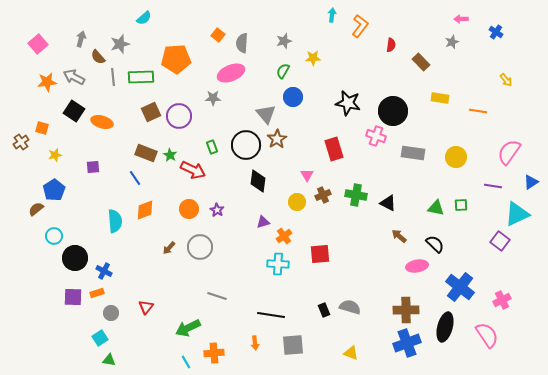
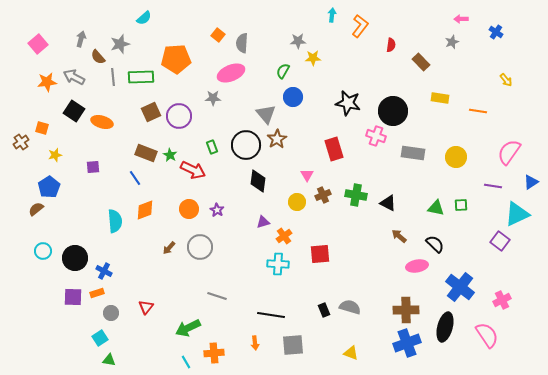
gray star at (284, 41): moved 14 px right; rotated 14 degrees clockwise
blue pentagon at (54, 190): moved 5 px left, 3 px up
cyan circle at (54, 236): moved 11 px left, 15 px down
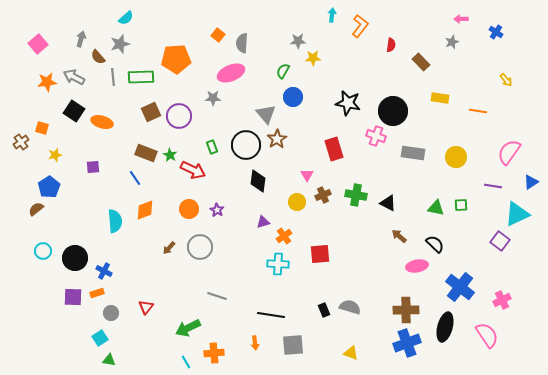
cyan semicircle at (144, 18): moved 18 px left
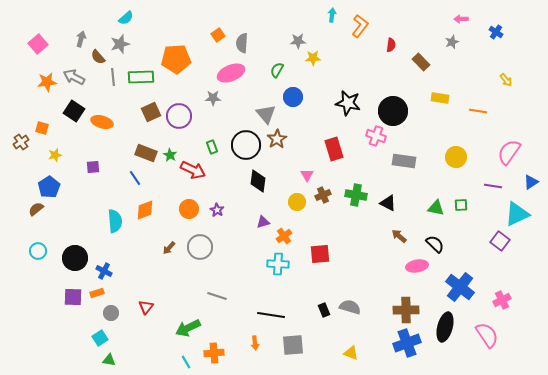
orange square at (218, 35): rotated 16 degrees clockwise
green semicircle at (283, 71): moved 6 px left, 1 px up
gray rectangle at (413, 153): moved 9 px left, 8 px down
cyan circle at (43, 251): moved 5 px left
